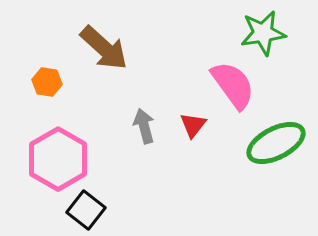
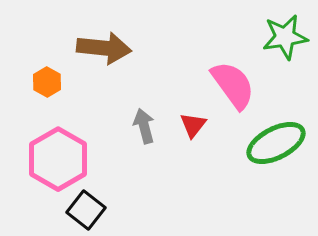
green star: moved 22 px right, 4 px down
brown arrow: rotated 36 degrees counterclockwise
orange hexagon: rotated 20 degrees clockwise
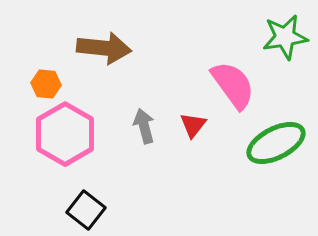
orange hexagon: moved 1 px left, 2 px down; rotated 24 degrees counterclockwise
pink hexagon: moved 7 px right, 25 px up
